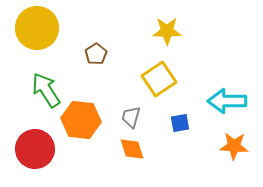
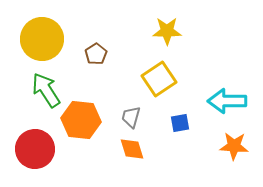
yellow circle: moved 5 px right, 11 px down
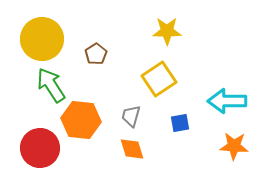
green arrow: moved 5 px right, 5 px up
gray trapezoid: moved 1 px up
red circle: moved 5 px right, 1 px up
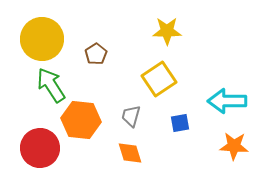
orange diamond: moved 2 px left, 4 px down
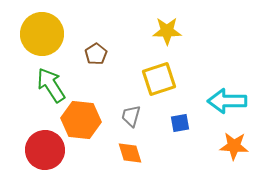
yellow circle: moved 5 px up
yellow square: rotated 16 degrees clockwise
red circle: moved 5 px right, 2 px down
